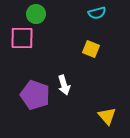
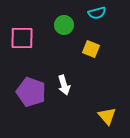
green circle: moved 28 px right, 11 px down
purple pentagon: moved 4 px left, 3 px up
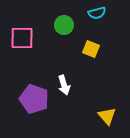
purple pentagon: moved 3 px right, 7 px down
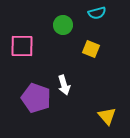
green circle: moved 1 px left
pink square: moved 8 px down
purple pentagon: moved 2 px right, 1 px up
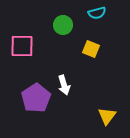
purple pentagon: rotated 20 degrees clockwise
yellow triangle: rotated 18 degrees clockwise
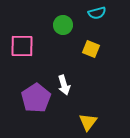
yellow triangle: moved 19 px left, 6 px down
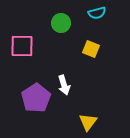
green circle: moved 2 px left, 2 px up
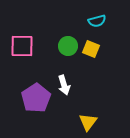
cyan semicircle: moved 8 px down
green circle: moved 7 px right, 23 px down
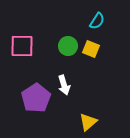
cyan semicircle: rotated 42 degrees counterclockwise
yellow triangle: rotated 12 degrees clockwise
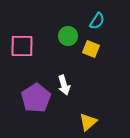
green circle: moved 10 px up
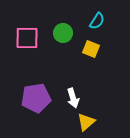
green circle: moved 5 px left, 3 px up
pink square: moved 5 px right, 8 px up
white arrow: moved 9 px right, 13 px down
purple pentagon: rotated 24 degrees clockwise
yellow triangle: moved 2 px left
